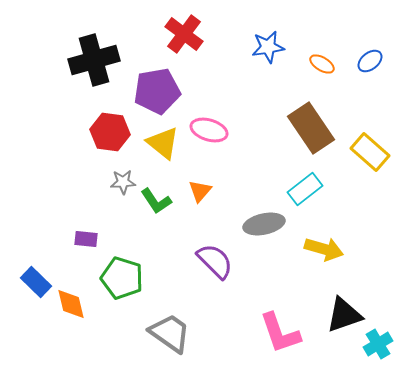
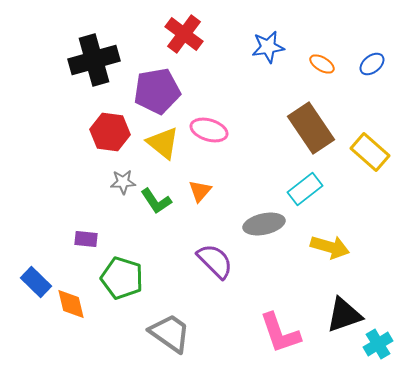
blue ellipse: moved 2 px right, 3 px down
yellow arrow: moved 6 px right, 2 px up
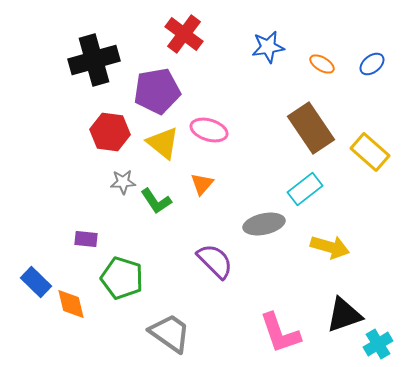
orange triangle: moved 2 px right, 7 px up
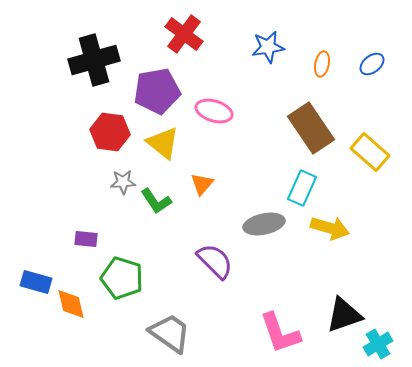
orange ellipse: rotated 70 degrees clockwise
pink ellipse: moved 5 px right, 19 px up
cyan rectangle: moved 3 px left, 1 px up; rotated 28 degrees counterclockwise
yellow arrow: moved 19 px up
blue rectangle: rotated 28 degrees counterclockwise
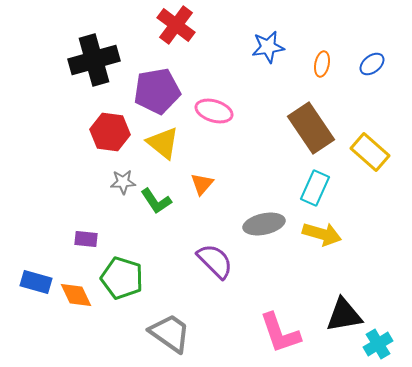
red cross: moved 8 px left, 9 px up
cyan rectangle: moved 13 px right
yellow arrow: moved 8 px left, 6 px down
orange diamond: moved 5 px right, 9 px up; rotated 12 degrees counterclockwise
black triangle: rotated 9 degrees clockwise
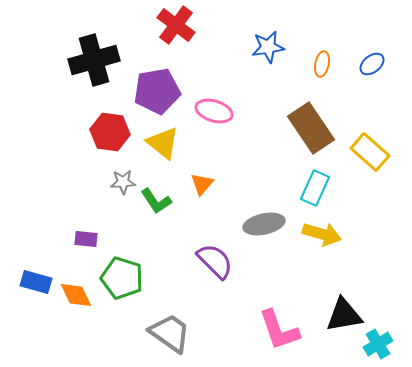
pink L-shape: moved 1 px left, 3 px up
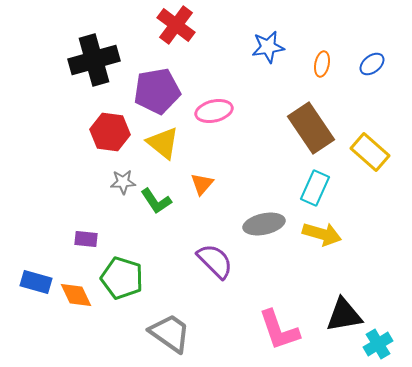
pink ellipse: rotated 30 degrees counterclockwise
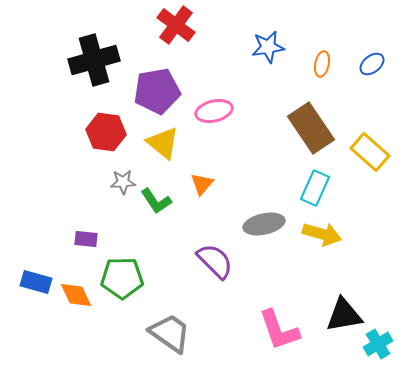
red hexagon: moved 4 px left
green pentagon: rotated 18 degrees counterclockwise
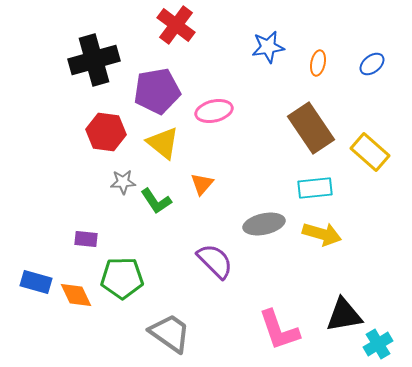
orange ellipse: moved 4 px left, 1 px up
cyan rectangle: rotated 60 degrees clockwise
